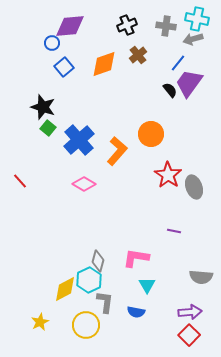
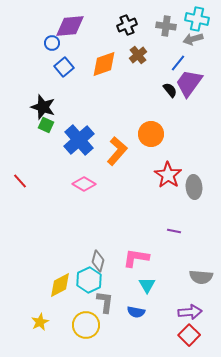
green square: moved 2 px left, 3 px up; rotated 14 degrees counterclockwise
gray ellipse: rotated 15 degrees clockwise
yellow diamond: moved 5 px left, 4 px up
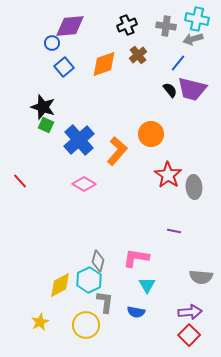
purple trapezoid: moved 3 px right, 6 px down; rotated 112 degrees counterclockwise
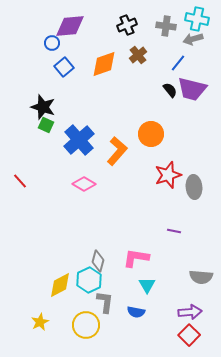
red star: rotated 20 degrees clockwise
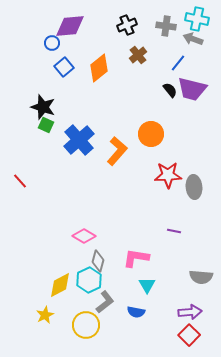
gray arrow: rotated 36 degrees clockwise
orange diamond: moved 5 px left, 4 px down; rotated 20 degrees counterclockwise
red star: rotated 16 degrees clockwise
pink diamond: moved 52 px down
gray L-shape: rotated 45 degrees clockwise
yellow star: moved 5 px right, 7 px up
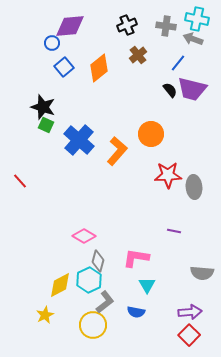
blue cross: rotated 8 degrees counterclockwise
gray semicircle: moved 1 px right, 4 px up
yellow circle: moved 7 px right
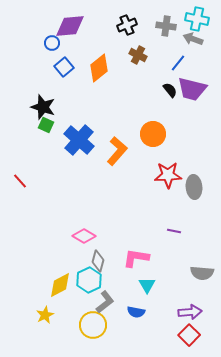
brown cross: rotated 24 degrees counterclockwise
orange circle: moved 2 px right
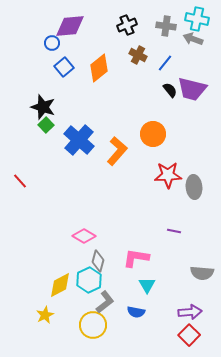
blue line: moved 13 px left
green square: rotated 21 degrees clockwise
